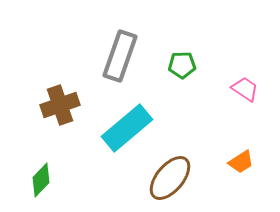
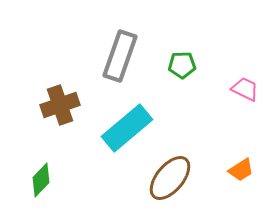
pink trapezoid: rotated 8 degrees counterclockwise
orange trapezoid: moved 8 px down
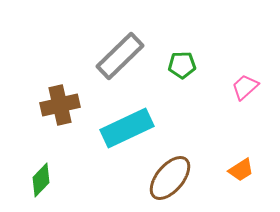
gray rectangle: rotated 27 degrees clockwise
pink trapezoid: moved 2 px up; rotated 68 degrees counterclockwise
brown cross: rotated 6 degrees clockwise
cyan rectangle: rotated 15 degrees clockwise
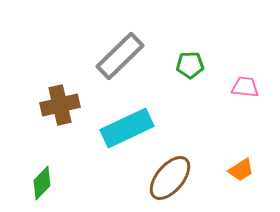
green pentagon: moved 8 px right
pink trapezoid: rotated 48 degrees clockwise
green diamond: moved 1 px right, 3 px down
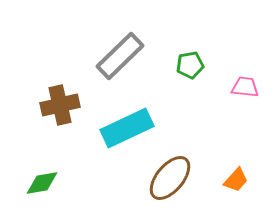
green pentagon: rotated 8 degrees counterclockwise
orange trapezoid: moved 5 px left, 10 px down; rotated 16 degrees counterclockwise
green diamond: rotated 36 degrees clockwise
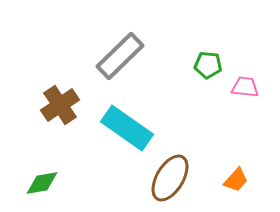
green pentagon: moved 18 px right; rotated 16 degrees clockwise
brown cross: rotated 21 degrees counterclockwise
cyan rectangle: rotated 60 degrees clockwise
brown ellipse: rotated 9 degrees counterclockwise
